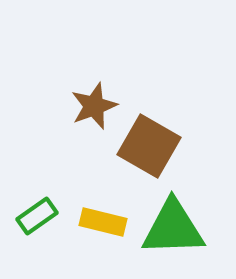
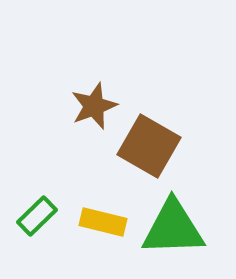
green rectangle: rotated 9 degrees counterclockwise
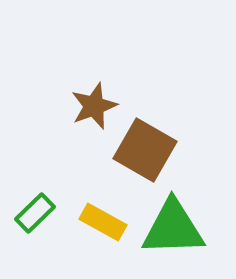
brown square: moved 4 px left, 4 px down
green rectangle: moved 2 px left, 3 px up
yellow rectangle: rotated 15 degrees clockwise
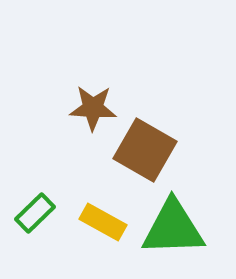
brown star: moved 1 px left, 2 px down; rotated 24 degrees clockwise
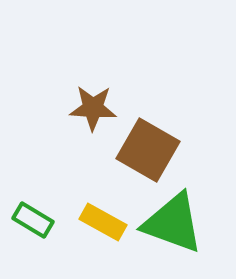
brown square: moved 3 px right
green rectangle: moved 2 px left, 7 px down; rotated 75 degrees clockwise
green triangle: moved 5 px up; rotated 22 degrees clockwise
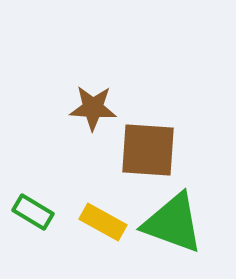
brown square: rotated 26 degrees counterclockwise
green rectangle: moved 8 px up
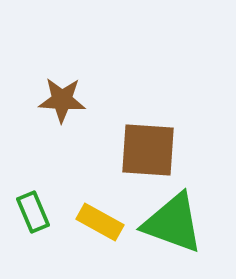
brown star: moved 31 px left, 8 px up
green rectangle: rotated 36 degrees clockwise
yellow rectangle: moved 3 px left
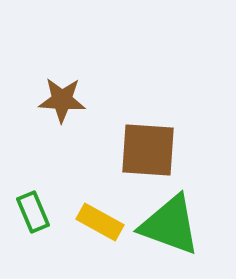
green triangle: moved 3 px left, 2 px down
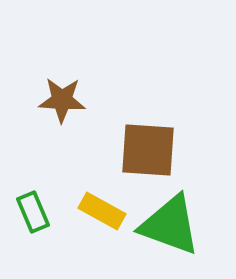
yellow rectangle: moved 2 px right, 11 px up
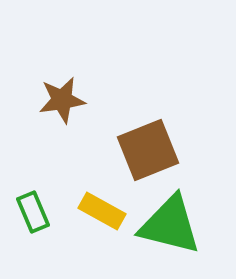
brown star: rotated 12 degrees counterclockwise
brown square: rotated 26 degrees counterclockwise
green triangle: rotated 6 degrees counterclockwise
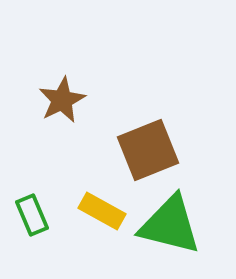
brown star: rotated 18 degrees counterclockwise
green rectangle: moved 1 px left, 3 px down
